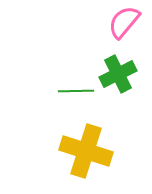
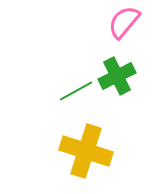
green cross: moved 1 px left, 2 px down
green line: rotated 28 degrees counterclockwise
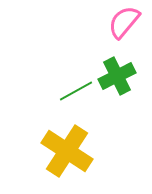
yellow cross: moved 19 px left; rotated 15 degrees clockwise
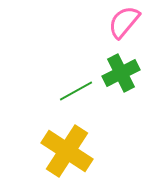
green cross: moved 4 px right, 3 px up
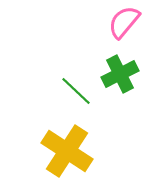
green cross: moved 1 px left, 1 px down
green line: rotated 72 degrees clockwise
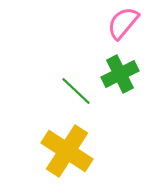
pink semicircle: moved 1 px left, 1 px down
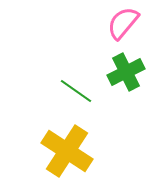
green cross: moved 6 px right, 2 px up
green line: rotated 8 degrees counterclockwise
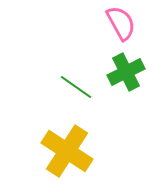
pink semicircle: moved 2 px left; rotated 111 degrees clockwise
green line: moved 4 px up
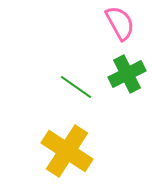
pink semicircle: moved 1 px left
green cross: moved 1 px right, 2 px down
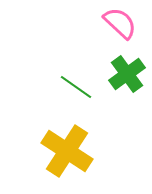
pink semicircle: rotated 18 degrees counterclockwise
green cross: rotated 9 degrees counterclockwise
